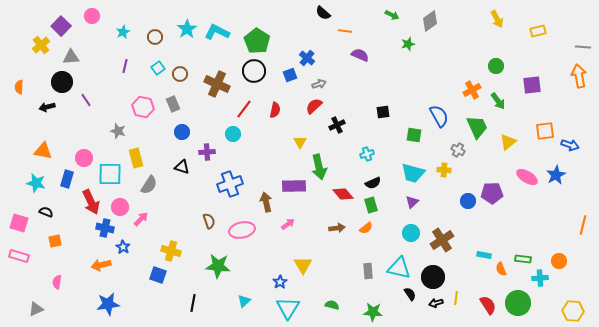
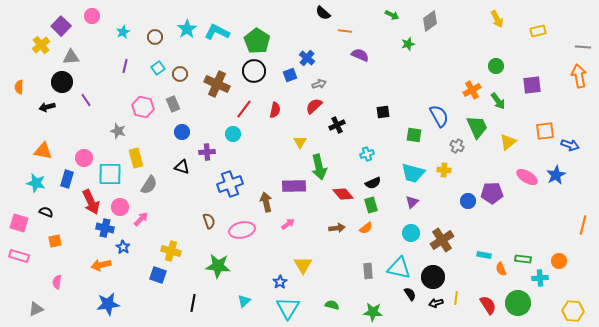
gray cross at (458, 150): moved 1 px left, 4 px up
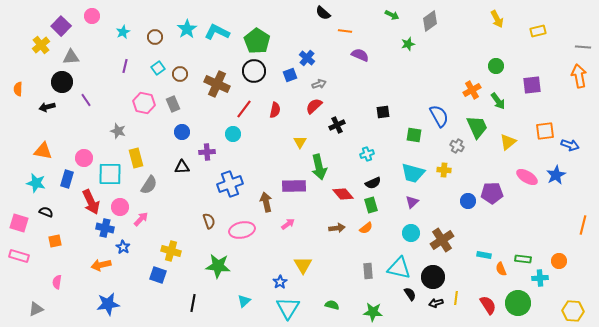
orange semicircle at (19, 87): moved 1 px left, 2 px down
pink hexagon at (143, 107): moved 1 px right, 4 px up
black triangle at (182, 167): rotated 21 degrees counterclockwise
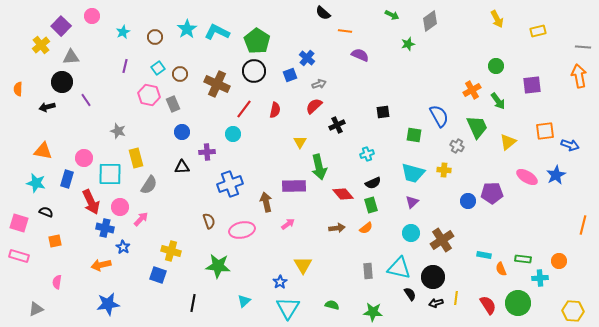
pink hexagon at (144, 103): moved 5 px right, 8 px up
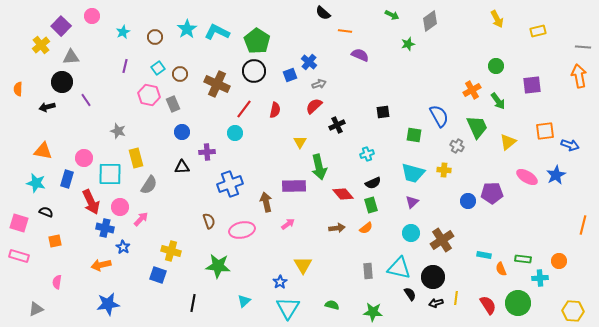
blue cross at (307, 58): moved 2 px right, 4 px down
cyan circle at (233, 134): moved 2 px right, 1 px up
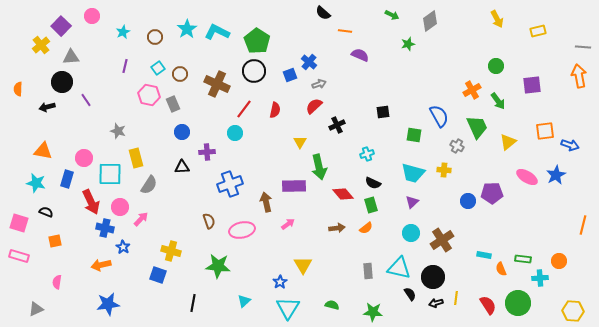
black semicircle at (373, 183): rotated 49 degrees clockwise
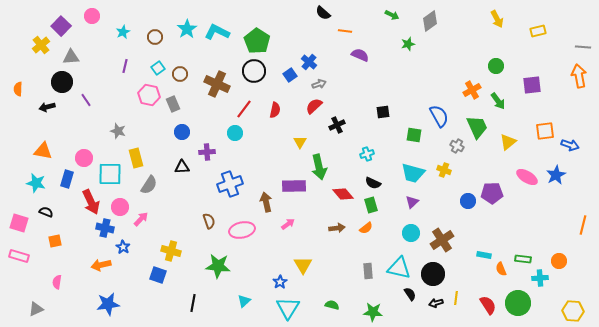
blue square at (290, 75): rotated 16 degrees counterclockwise
yellow cross at (444, 170): rotated 16 degrees clockwise
black circle at (433, 277): moved 3 px up
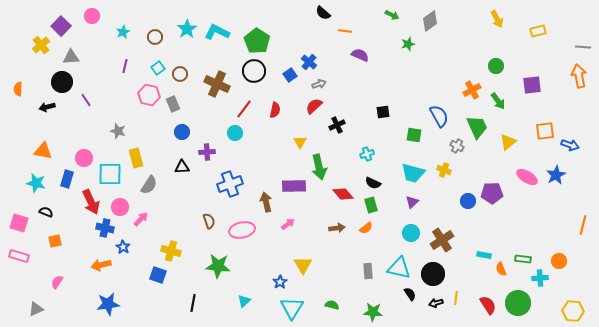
pink semicircle at (57, 282): rotated 24 degrees clockwise
cyan triangle at (288, 308): moved 4 px right
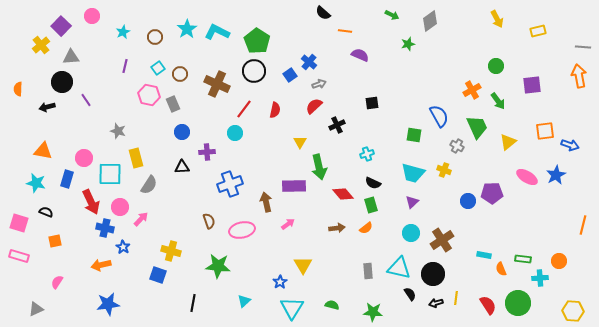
black square at (383, 112): moved 11 px left, 9 px up
